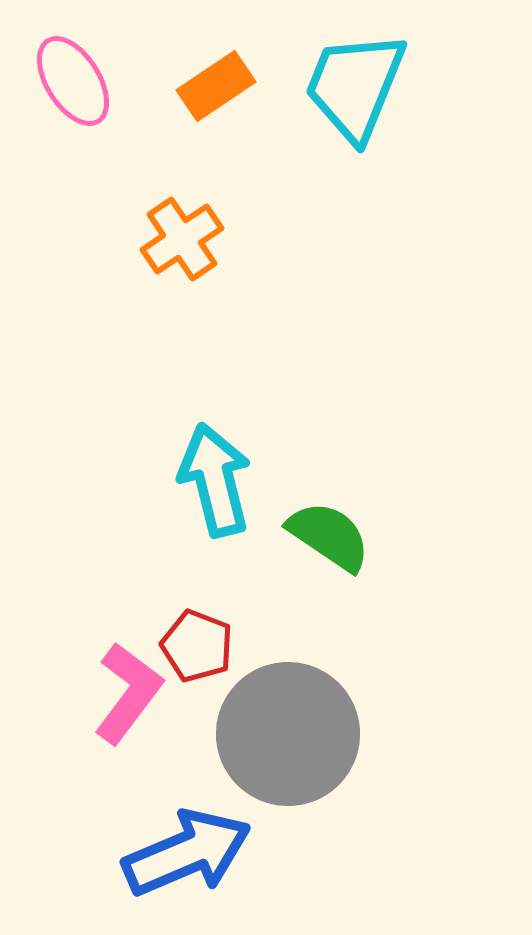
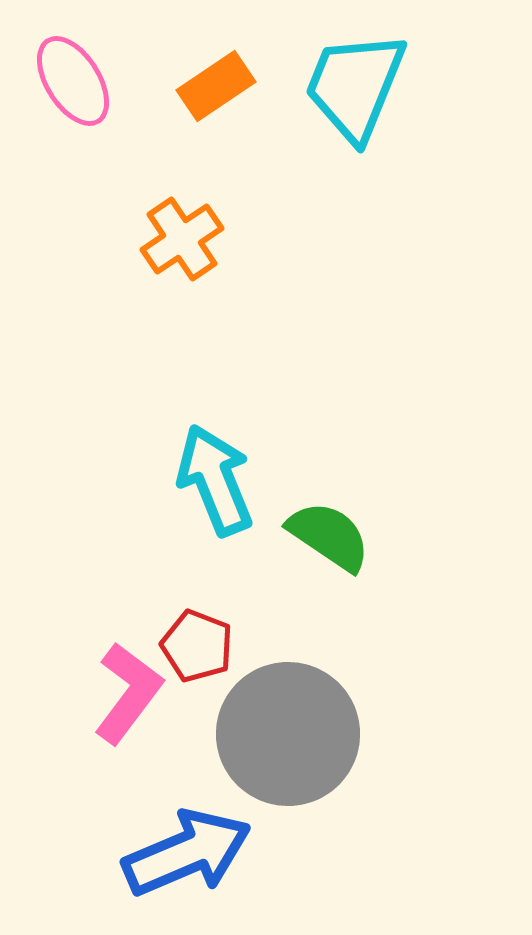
cyan arrow: rotated 8 degrees counterclockwise
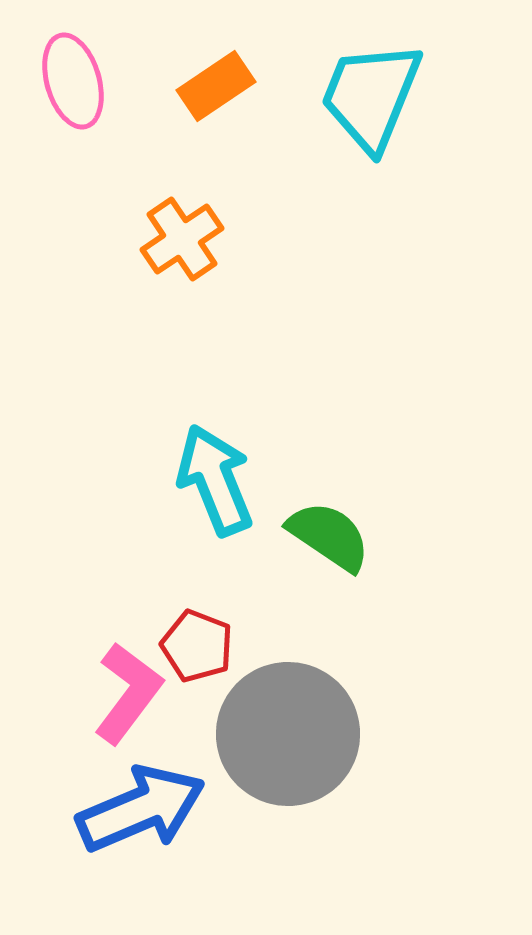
pink ellipse: rotated 16 degrees clockwise
cyan trapezoid: moved 16 px right, 10 px down
blue arrow: moved 46 px left, 44 px up
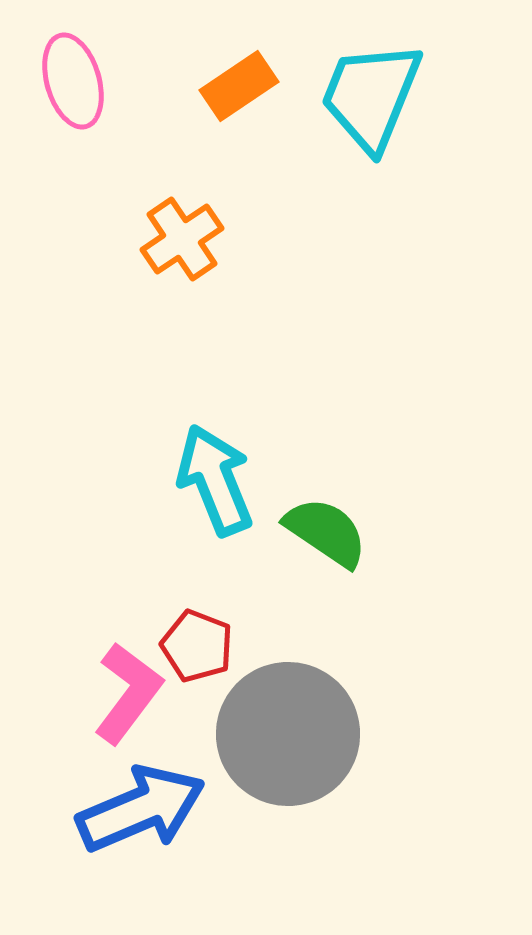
orange rectangle: moved 23 px right
green semicircle: moved 3 px left, 4 px up
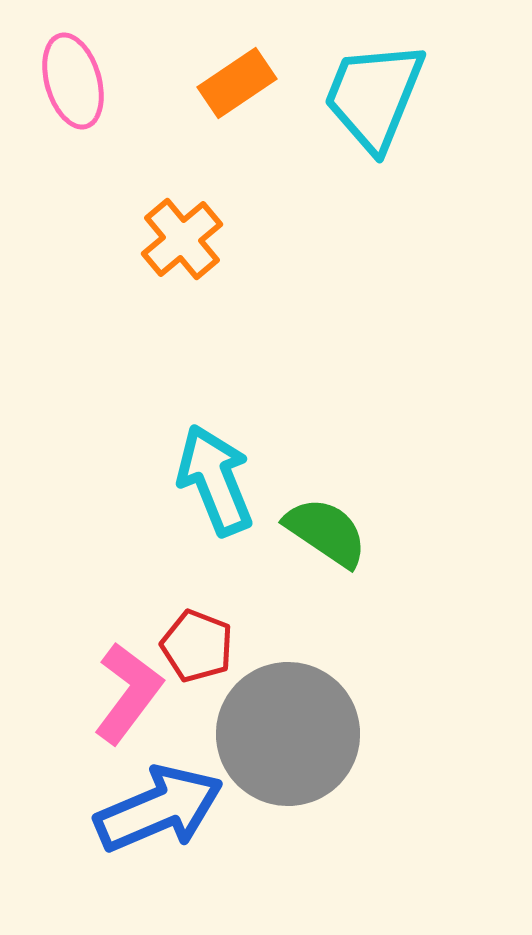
orange rectangle: moved 2 px left, 3 px up
cyan trapezoid: moved 3 px right
orange cross: rotated 6 degrees counterclockwise
blue arrow: moved 18 px right
